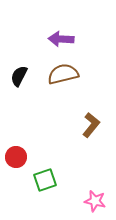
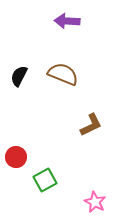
purple arrow: moved 6 px right, 18 px up
brown semicircle: rotated 36 degrees clockwise
brown L-shape: rotated 25 degrees clockwise
green square: rotated 10 degrees counterclockwise
pink star: moved 1 px down; rotated 15 degrees clockwise
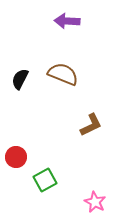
black semicircle: moved 1 px right, 3 px down
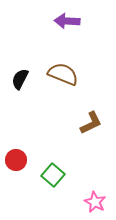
brown L-shape: moved 2 px up
red circle: moved 3 px down
green square: moved 8 px right, 5 px up; rotated 20 degrees counterclockwise
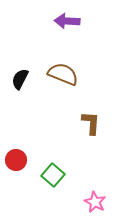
brown L-shape: rotated 60 degrees counterclockwise
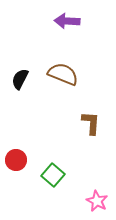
pink star: moved 2 px right, 1 px up
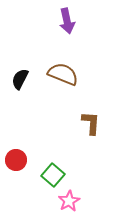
purple arrow: rotated 105 degrees counterclockwise
pink star: moved 28 px left; rotated 15 degrees clockwise
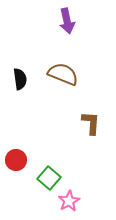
black semicircle: rotated 145 degrees clockwise
green square: moved 4 px left, 3 px down
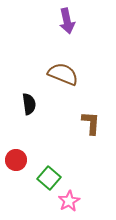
black semicircle: moved 9 px right, 25 px down
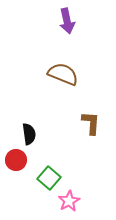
black semicircle: moved 30 px down
